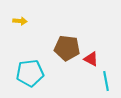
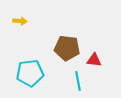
red triangle: moved 3 px right, 1 px down; rotated 21 degrees counterclockwise
cyan line: moved 28 px left
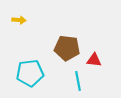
yellow arrow: moved 1 px left, 1 px up
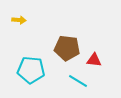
cyan pentagon: moved 1 px right, 3 px up; rotated 12 degrees clockwise
cyan line: rotated 48 degrees counterclockwise
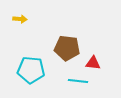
yellow arrow: moved 1 px right, 1 px up
red triangle: moved 1 px left, 3 px down
cyan line: rotated 24 degrees counterclockwise
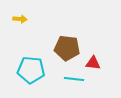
cyan line: moved 4 px left, 2 px up
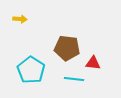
cyan pentagon: rotated 28 degrees clockwise
